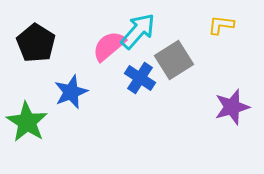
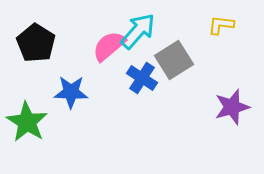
blue cross: moved 2 px right
blue star: rotated 24 degrees clockwise
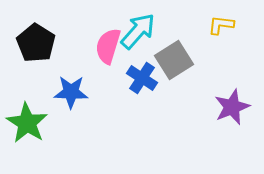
pink semicircle: moved 1 px left; rotated 33 degrees counterclockwise
purple star: rotated 6 degrees counterclockwise
green star: moved 1 px down
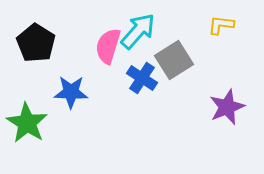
purple star: moved 5 px left
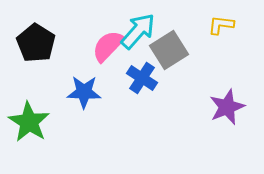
pink semicircle: rotated 27 degrees clockwise
gray square: moved 5 px left, 10 px up
blue star: moved 13 px right
green star: moved 2 px right, 1 px up
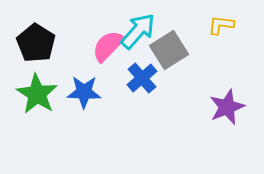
blue cross: rotated 16 degrees clockwise
green star: moved 8 px right, 28 px up
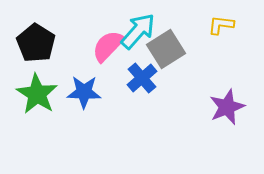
gray square: moved 3 px left, 1 px up
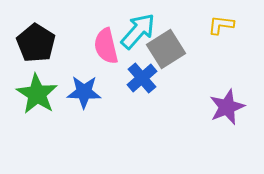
pink semicircle: moved 2 px left; rotated 57 degrees counterclockwise
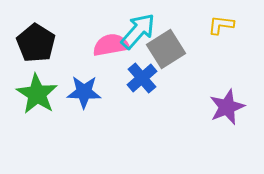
pink semicircle: moved 5 px right, 1 px up; rotated 93 degrees clockwise
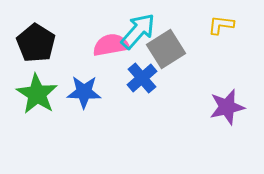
purple star: rotated 9 degrees clockwise
